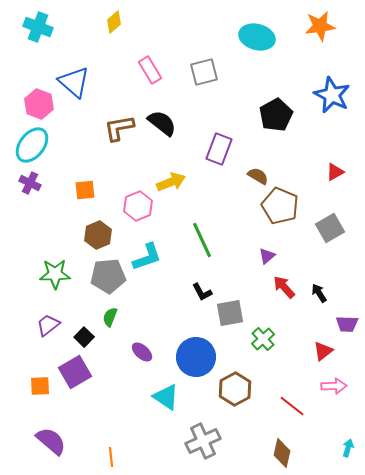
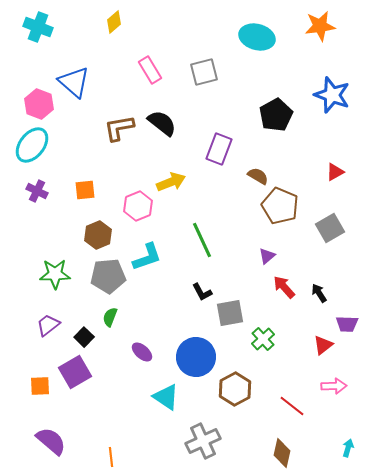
blue star at (332, 95): rotated 6 degrees counterclockwise
purple cross at (30, 183): moved 7 px right, 8 px down
red triangle at (323, 351): moved 6 px up
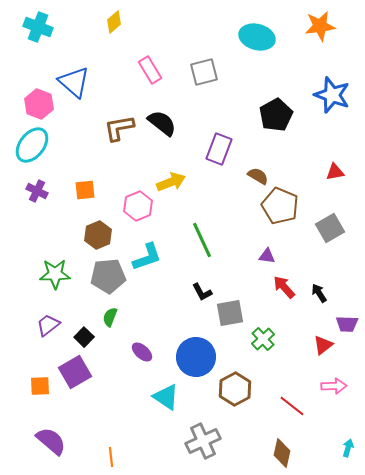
red triangle at (335, 172): rotated 18 degrees clockwise
purple triangle at (267, 256): rotated 48 degrees clockwise
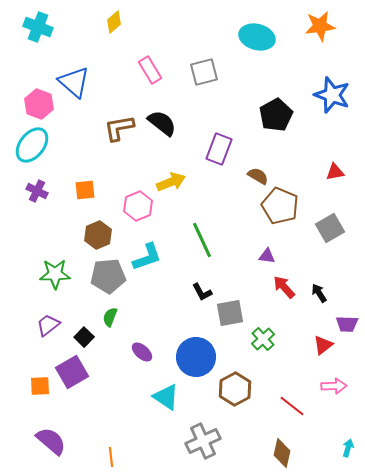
purple square at (75, 372): moved 3 px left
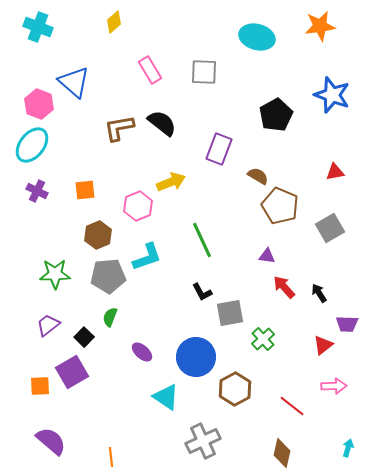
gray square at (204, 72): rotated 16 degrees clockwise
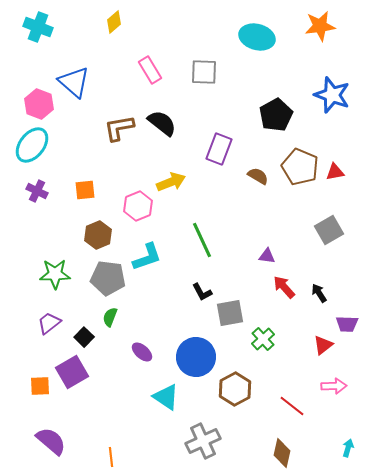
brown pentagon at (280, 206): moved 20 px right, 39 px up
gray square at (330, 228): moved 1 px left, 2 px down
gray pentagon at (108, 276): moved 2 px down; rotated 12 degrees clockwise
purple trapezoid at (48, 325): moved 1 px right, 2 px up
